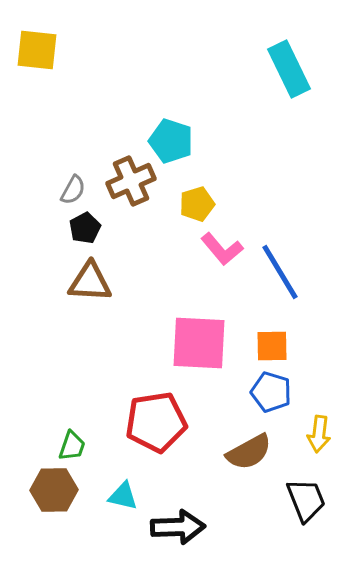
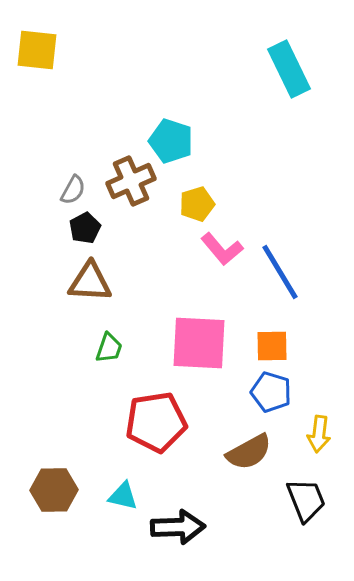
green trapezoid: moved 37 px right, 98 px up
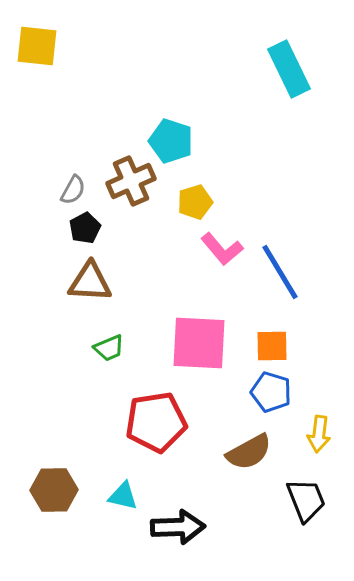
yellow square: moved 4 px up
yellow pentagon: moved 2 px left, 2 px up
green trapezoid: rotated 48 degrees clockwise
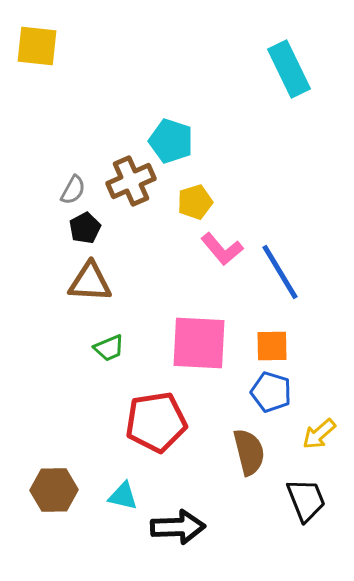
yellow arrow: rotated 42 degrees clockwise
brown semicircle: rotated 75 degrees counterclockwise
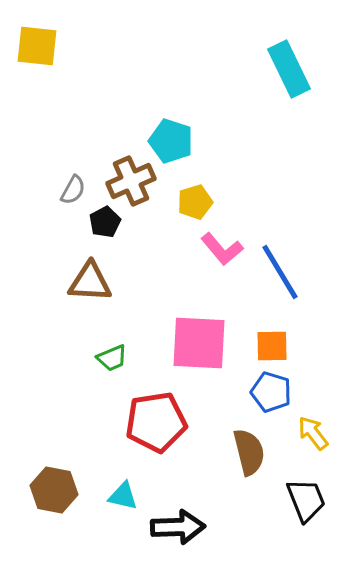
black pentagon: moved 20 px right, 6 px up
green trapezoid: moved 3 px right, 10 px down
yellow arrow: moved 6 px left, 1 px up; rotated 93 degrees clockwise
brown hexagon: rotated 12 degrees clockwise
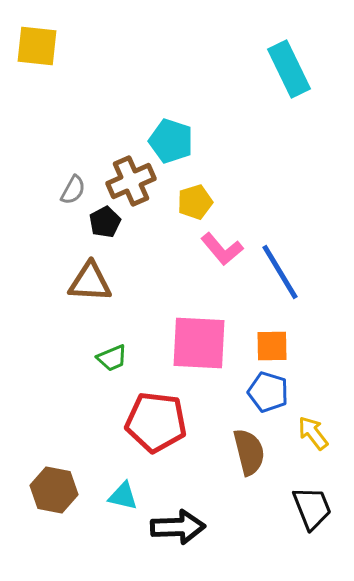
blue pentagon: moved 3 px left
red pentagon: rotated 16 degrees clockwise
black trapezoid: moved 6 px right, 8 px down
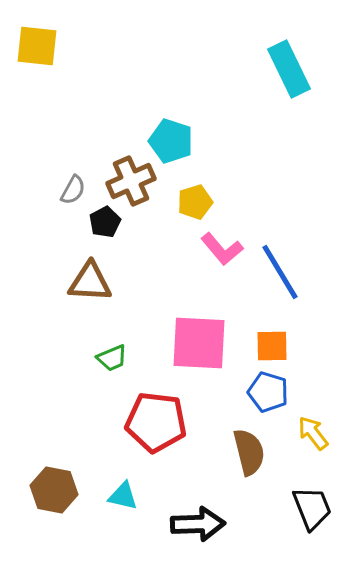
black arrow: moved 20 px right, 3 px up
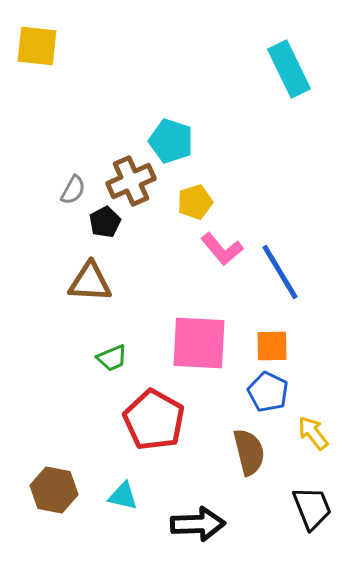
blue pentagon: rotated 9 degrees clockwise
red pentagon: moved 2 px left, 2 px up; rotated 22 degrees clockwise
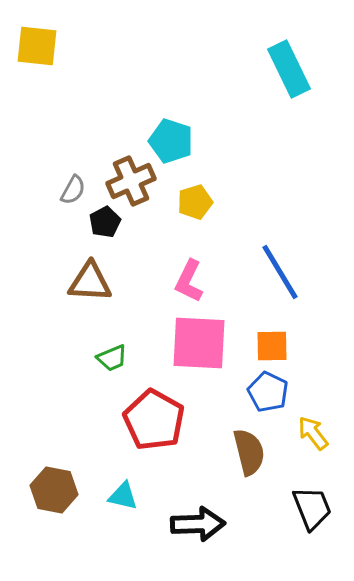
pink L-shape: moved 33 px left, 32 px down; rotated 66 degrees clockwise
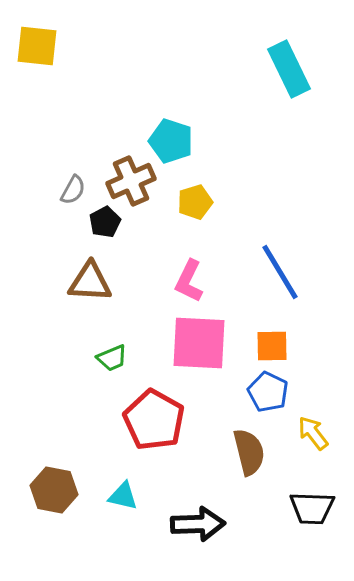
black trapezoid: rotated 114 degrees clockwise
